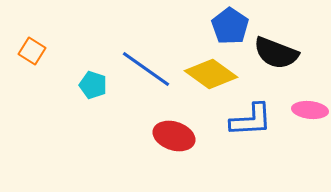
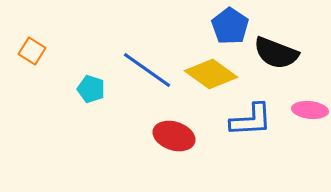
blue line: moved 1 px right, 1 px down
cyan pentagon: moved 2 px left, 4 px down
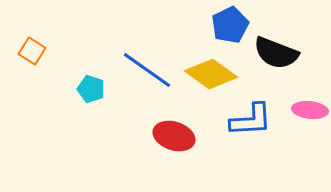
blue pentagon: moved 1 px up; rotated 12 degrees clockwise
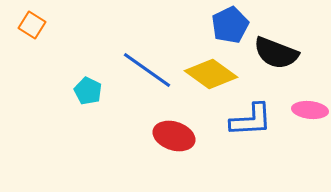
orange square: moved 26 px up
cyan pentagon: moved 3 px left, 2 px down; rotated 8 degrees clockwise
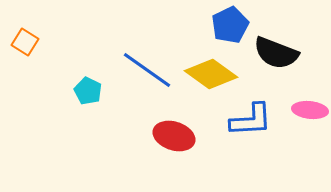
orange square: moved 7 px left, 17 px down
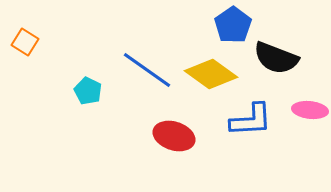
blue pentagon: moved 3 px right; rotated 9 degrees counterclockwise
black semicircle: moved 5 px down
